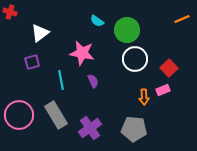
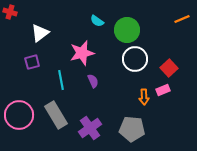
pink star: rotated 25 degrees counterclockwise
gray pentagon: moved 2 px left
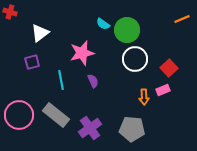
cyan semicircle: moved 6 px right, 3 px down
gray rectangle: rotated 20 degrees counterclockwise
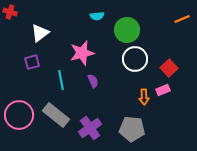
cyan semicircle: moved 6 px left, 8 px up; rotated 40 degrees counterclockwise
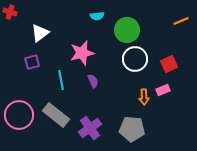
orange line: moved 1 px left, 2 px down
red square: moved 4 px up; rotated 18 degrees clockwise
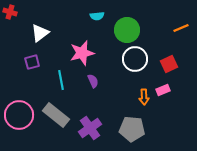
orange line: moved 7 px down
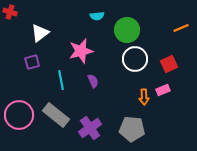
pink star: moved 1 px left, 2 px up
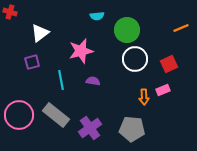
purple semicircle: rotated 56 degrees counterclockwise
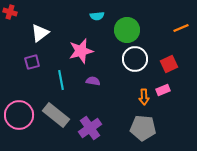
gray pentagon: moved 11 px right, 1 px up
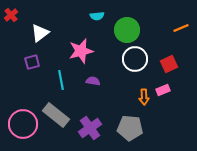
red cross: moved 1 px right, 3 px down; rotated 32 degrees clockwise
pink circle: moved 4 px right, 9 px down
gray pentagon: moved 13 px left
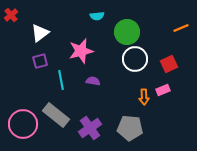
green circle: moved 2 px down
purple square: moved 8 px right, 1 px up
